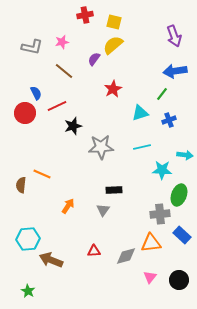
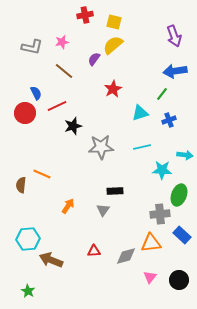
black rectangle: moved 1 px right, 1 px down
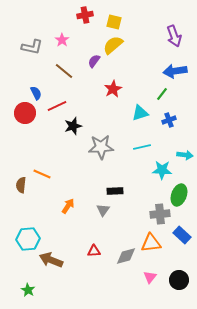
pink star: moved 2 px up; rotated 24 degrees counterclockwise
purple semicircle: moved 2 px down
green star: moved 1 px up
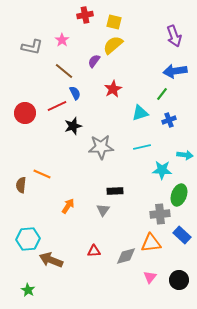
blue semicircle: moved 39 px right
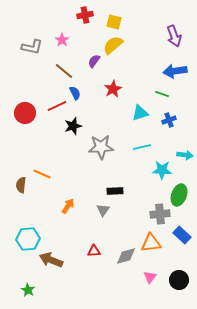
green line: rotated 72 degrees clockwise
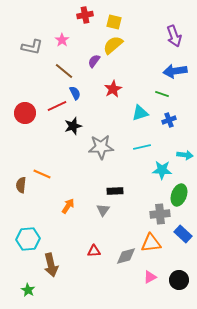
blue rectangle: moved 1 px right, 1 px up
brown arrow: moved 5 px down; rotated 125 degrees counterclockwise
pink triangle: rotated 24 degrees clockwise
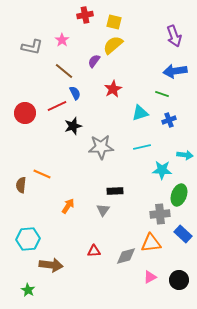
brown arrow: rotated 70 degrees counterclockwise
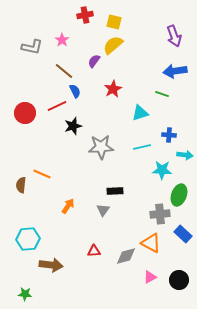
blue semicircle: moved 2 px up
blue cross: moved 15 px down; rotated 24 degrees clockwise
orange triangle: rotated 35 degrees clockwise
green star: moved 3 px left, 4 px down; rotated 24 degrees counterclockwise
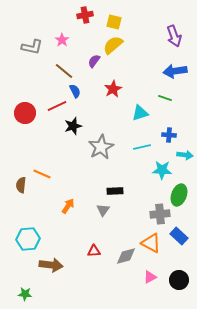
green line: moved 3 px right, 4 px down
gray star: rotated 25 degrees counterclockwise
blue rectangle: moved 4 px left, 2 px down
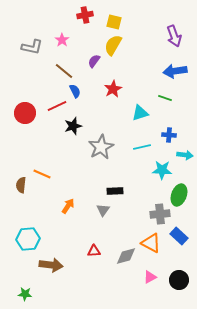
yellow semicircle: rotated 20 degrees counterclockwise
